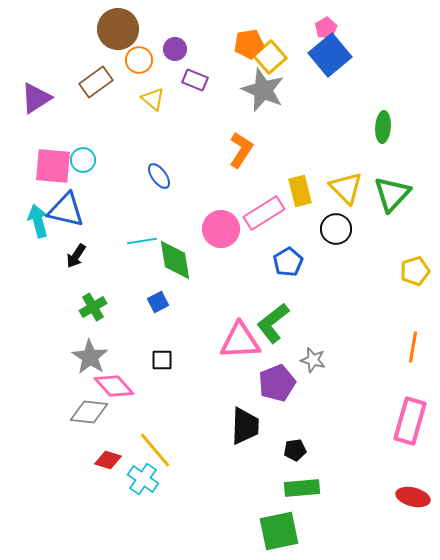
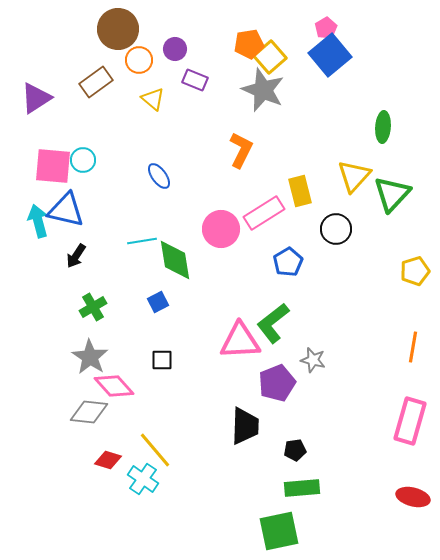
orange L-shape at (241, 150): rotated 6 degrees counterclockwise
yellow triangle at (346, 188): moved 8 px right, 12 px up; rotated 27 degrees clockwise
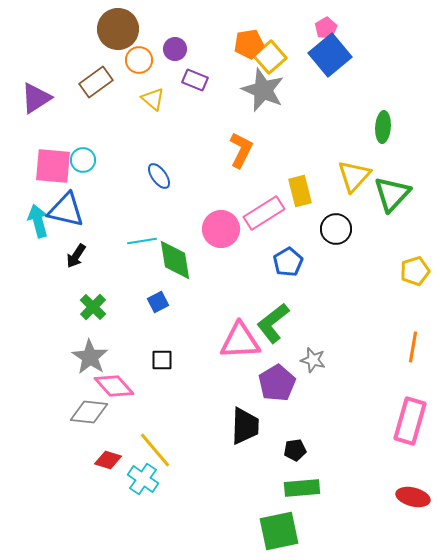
green cross at (93, 307): rotated 16 degrees counterclockwise
purple pentagon at (277, 383): rotated 9 degrees counterclockwise
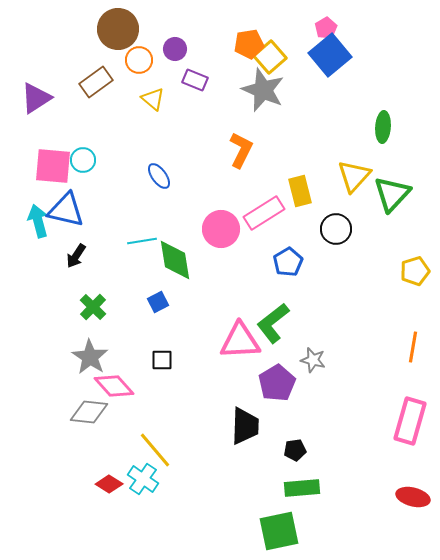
red diamond at (108, 460): moved 1 px right, 24 px down; rotated 16 degrees clockwise
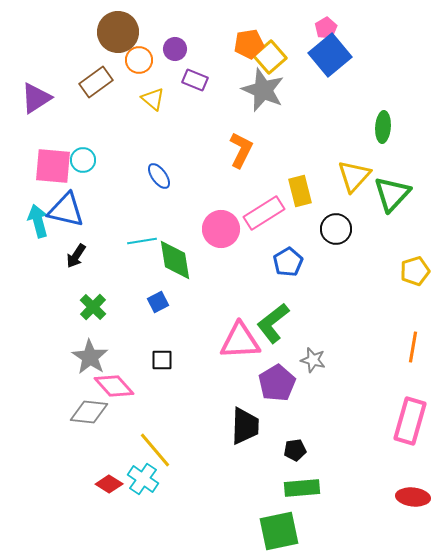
brown circle at (118, 29): moved 3 px down
red ellipse at (413, 497): rotated 8 degrees counterclockwise
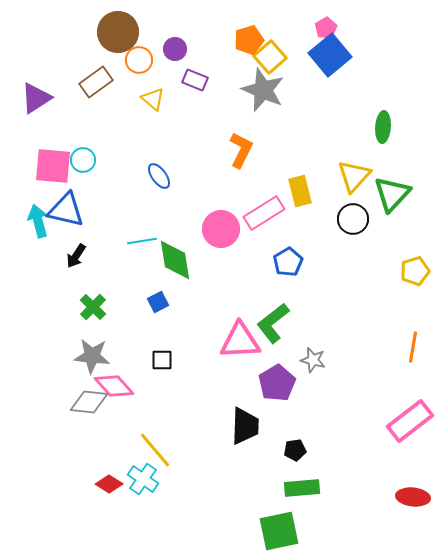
orange pentagon at (249, 44): moved 4 px up; rotated 8 degrees counterclockwise
black circle at (336, 229): moved 17 px right, 10 px up
gray star at (90, 357): moved 2 px right, 1 px up; rotated 27 degrees counterclockwise
gray diamond at (89, 412): moved 10 px up
pink rectangle at (410, 421): rotated 36 degrees clockwise
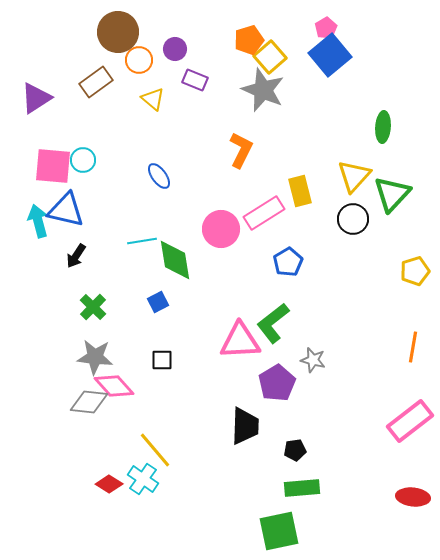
gray star at (92, 356): moved 3 px right, 1 px down
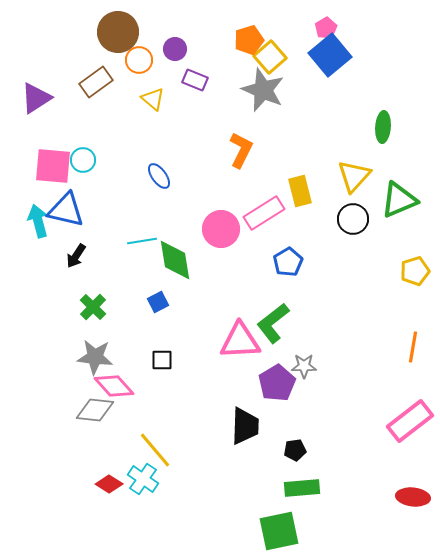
green triangle at (392, 194): moved 7 px right, 6 px down; rotated 24 degrees clockwise
gray star at (313, 360): moved 9 px left, 6 px down; rotated 15 degrees counterclockwise
gray diamond at (89, 402): moved 6 px right, 8 px down
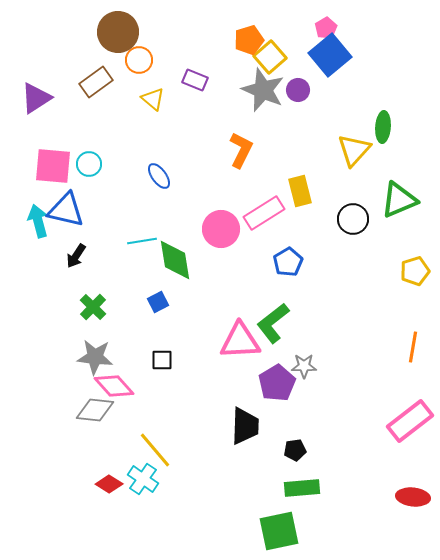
purple circle at (175, 49): moved 123 px right, 41 px down
cyan circle at (83, 160): moved 6 px right, 4 px down
yellow triangle at (354, 176): moved 26 px up
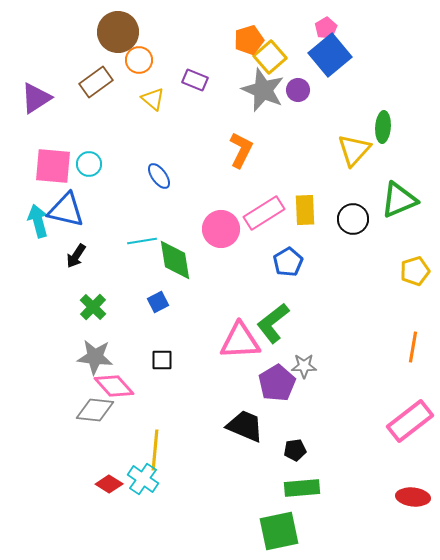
yellow rectangle at (300, 191): moved 5 px right, 19 px down; rotated 12 degrees clockwise
black trapezoid at (245, 426): rotated 69 degrees counterclockwise
yellow line at (155, 450): rotated 45 degrees clockwise
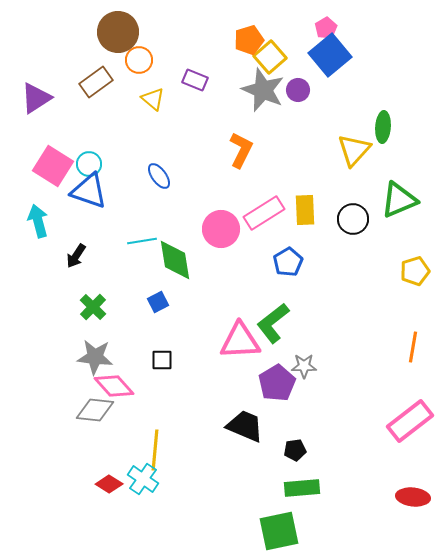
pink square at (53, 166): rotated 27 degrees clockwise
blue triangle at (66, 210): moved 23 px right, 19 px up; rotated 6 degrees clockwise
